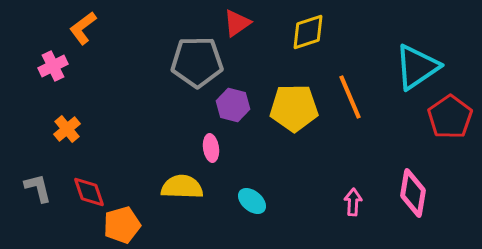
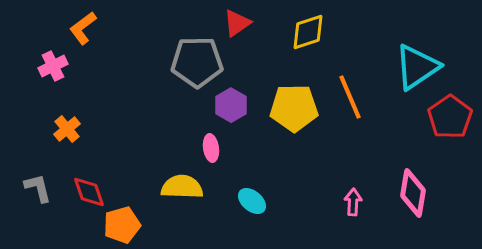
purple hexagon: moved 2 px left; rotated 16 degrees clockwise
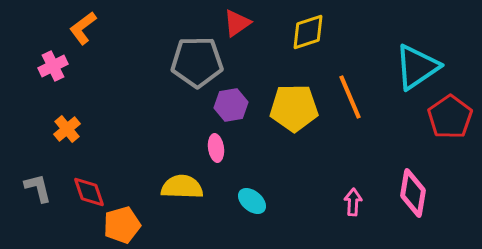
purple hexagon: rotated 20 degrees clockwise
pink ellipse: moved 5 px right
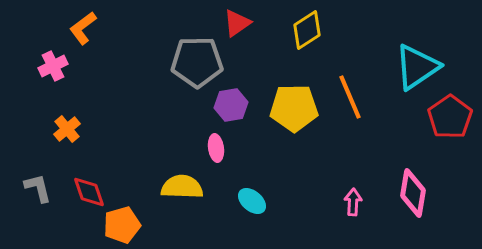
yellow diamond: moved 1 px left, 2 px up; rotated 15 degrees counterclockwise
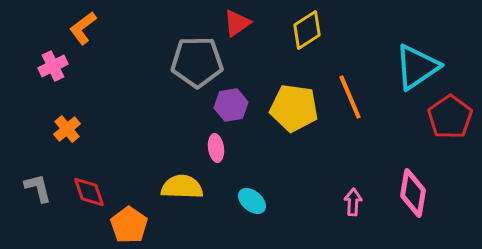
yellow pentagon: rotated 9 degrees clockwise
orange pentagon: moved 7 px right; rotated 21 degrees counterclockwise
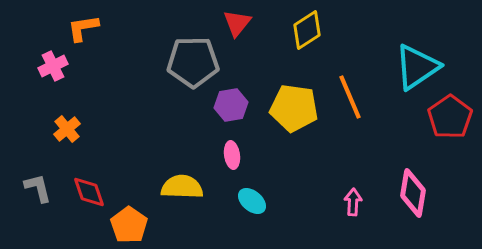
red triangle: rotated 16 degrees counterclockwise
orange L-shape: rotated 28 degrees clockwise
gray pentagon: moved 4 px left
pink ellipse: moved 16 px right, 7 px down
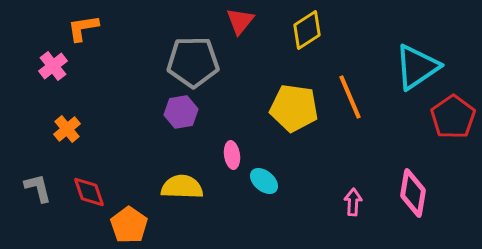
red triangle: moved 3 px right, 2 px up
pink cross: rotated 12 degrees counterclockwise
purple hexagon: moved 50 px left, 7 px down
red pentagon: moved 3 px right
cyan ellipse: moved 12 px right, 20 px up
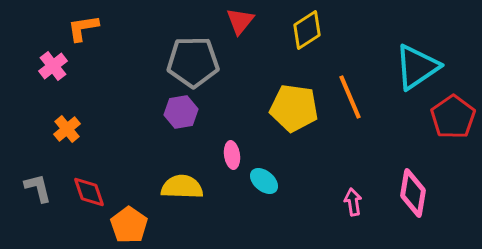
pink arrow: rotated 12 degrees counterclockwise
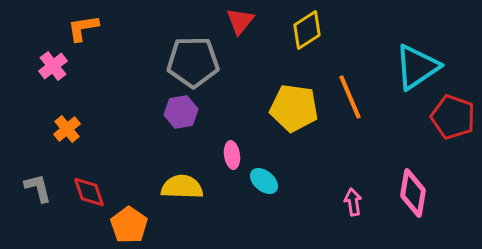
red pentagon: rotated 18 degrees counterclockwise
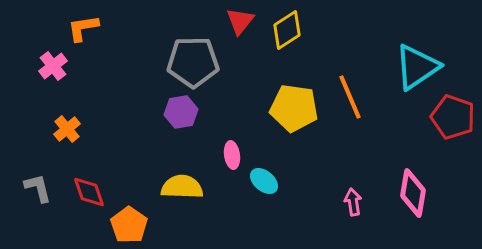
yellow diamond: moved 20 px left
